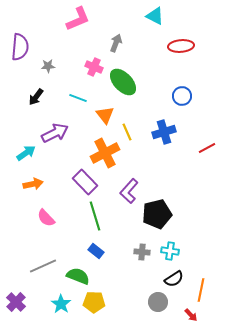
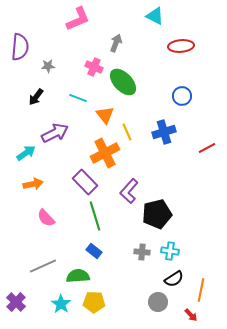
blue rectangle: moved 2 px left
green semicircle: rotated 25 degrees counterclockwise
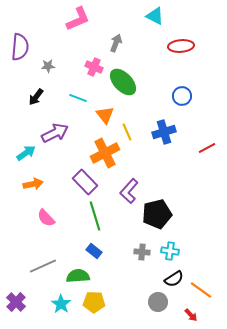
orange line: rotated 65 degrees counterclockwise
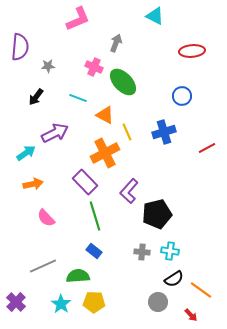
red ellipse: moved 11 px right, 5 px down
orange triangle: rotated 24 degrees counterclockwise
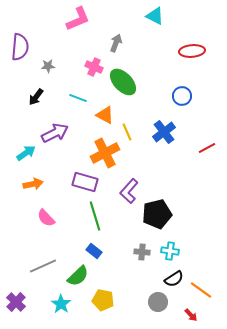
blue cross: rotated 20 degrees counterclockwise
purple rectangle: rotated 30 degrees counterclockwise
green semicircle: rotated 140 degrees clockwise
yellow pentagon: moved 9 px right, 2 px up; rotated 10 degrees clockwise
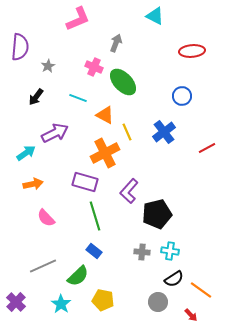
gray star: rotated 24 degrees counterclockwise
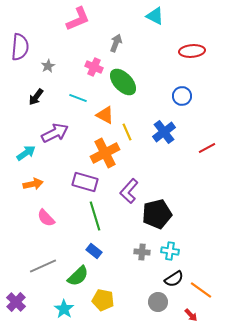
cyan star: moved 3 px right, 5 px down
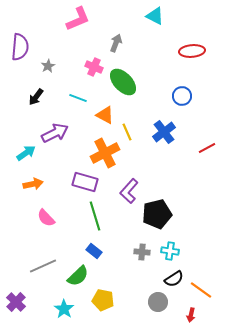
red arrow: rotated 56 degrees clockwise
